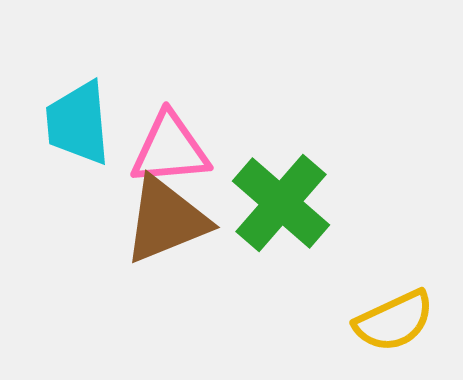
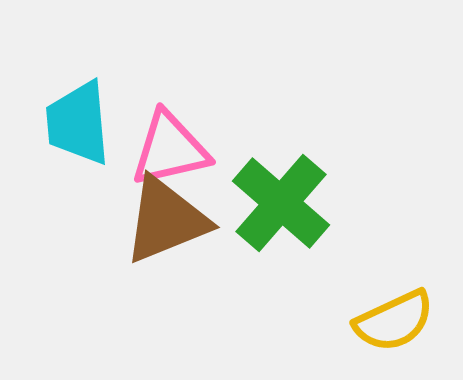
pink triangle: rotated 8 degrees counterclockwise
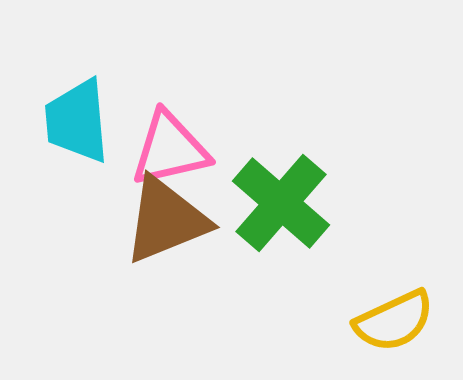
cyan trapezoid: moved 1 px left, 2 px up
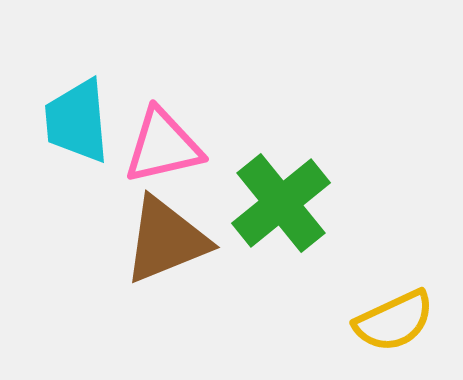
pink triangle: moved 7 px left, 3 px up
green cross: rotated 10 degrees clockwise
brown triangle: moved 20 px down
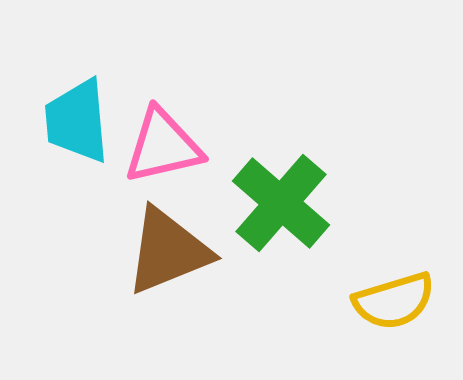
green cross: rotated 10 degrees counterclockwise
brown triangle: moved 2 px right, 11 px down
yellow semicircle: moved 20 px up; rotated 8 degrees clockwise
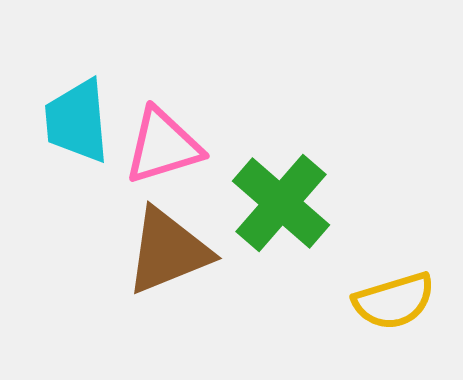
pink triangle: rotated 4 degrees counterclockwise
